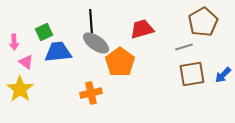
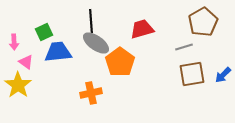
yellow star: moved 2 px left, 4 px up
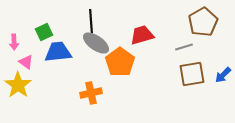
red trapezoid: moved 6 px down
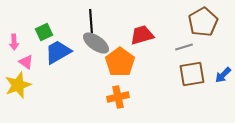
blue trapezoid: rotated 24 degrees counterclockwise
yellow star: rotated 16 degrees clockwise
orange cross: moved 27 px right, 4 px down
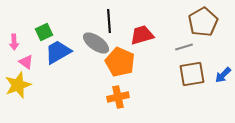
black line: moved 18 px right
orange pentagon: rotated 12 degrees counterclockwise
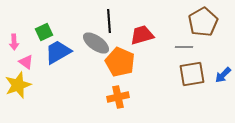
gray line: rotated 18 degrees clockwise
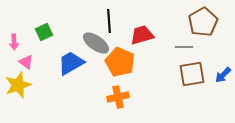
blue trapezoid: moved 13 px right, 11 px down
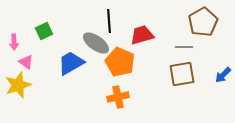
green square: moved 1 px up
brown square: moved 10 px left
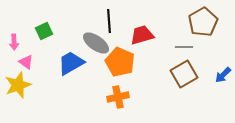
brown square: moved 2 px right; rotated 20 degrees counterclockwise
